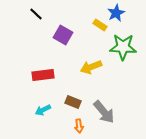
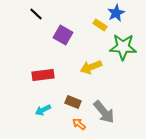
orange arrow: moved 2 px up; rotated 136 degrees clockwise
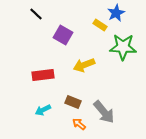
yellow arrow: moved 7 px left, 2 px up
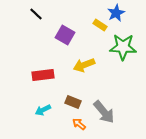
purple square: moved 2 px right
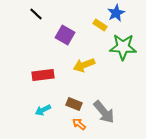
brown rectangle: moved 1 px right, 2 px down
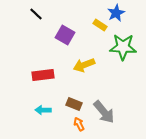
cyan arrow: rotated 28 degrees clockwise
orange arrow: rotated 24 degrees clockwise
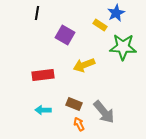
black line: moved 1 px right, 1 px up; rotated 56 degrees clockwise
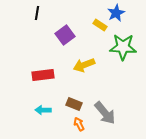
purple square: rotated 24 degrees clockwise
gray arrow: moved 1 px right, 1 px down
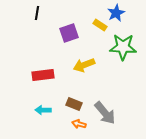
purple square: moved 4 px right, 2 px up; rotated 18 degrees clockwise
orange arrow: rotated 48 degrees counterclockwise
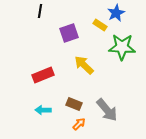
black line: moved 3 px right, 2 px up
green star: moved 1 px left
yellow arrow: rotated 65 degrees clockwise
red rectangle: rotated 15 degrees counterclockwise
gray arrow: moved 2 px right, 3 px up
orange arrow: rotated 120 degrees clockwise
